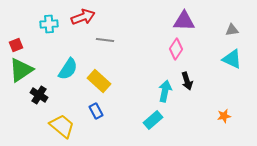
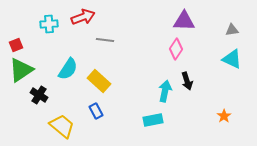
orange star: rotated 24 degrees counterclockwise
cyan rectangle: rotated 30 degrees clockwise
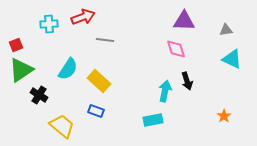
gray triangle: moved 6 px left
pink diamond: rotated 50 degrees counterclockwise
blue rectangle: rotated 42 degrees counterclockwise
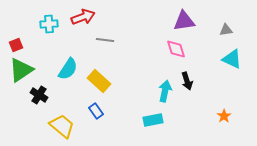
purple triangle: rotated 10 degrees counterclockwise
blue rectangle: rotated 35 degrees clockwise
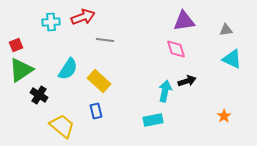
cyan cross: moved 2 px right, 2 px up
black arrow: rotated 90 degrees counterclockwise
blue rectangle: rotated 21 degrees clockwise
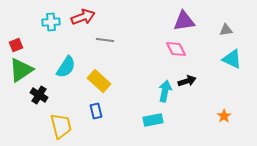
pink diamond: rotated 10 degrees counterclockwise
cyan semicircle: moved 2 px left, 2 px up
yellow trapezoid: moved 1 px left; rotated 36 degrees clockwise
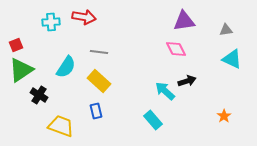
red arrow: moved 1 px right; rotated 30 degrees clockwise
gray line: moved 6 px left, 12 px down
cyan arrow: rotated 60 degrees counterclockwise
cyan rectangle: rotated 60 degrees clockwise
yellow trapezoid: rotated 56 degrees counterclockwise
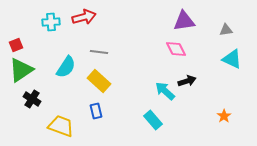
red arrow: rotated 25 degrees counterclockwise
black cross: moved 7 px left, 4 px down
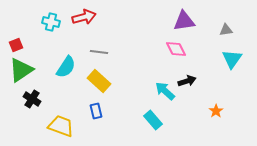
cyan cross: rotated 18 degrees clockwise
cyan triangle: rotated 40 degrees clockwise
orange star: moved 8 px left, 5 px up
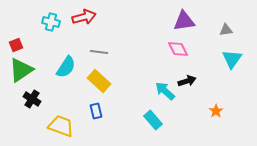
pink diamond: moved 2 px right
